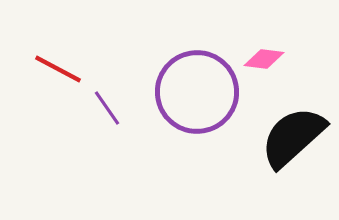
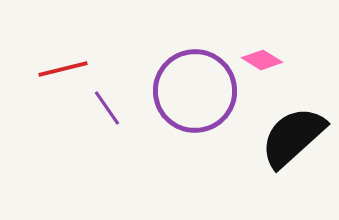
pink diamond: moved 2 px left, 1 px down; rotated 24 degrees clockwise
red line: moved 5 px right; rotated 42 degrees counterclockwise
purple circle: moved 2 px left, 1 px up
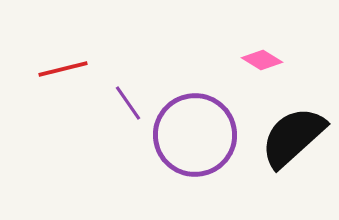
purple circle: moved 44 px down
purple line: moved 21 px right, 5 px up
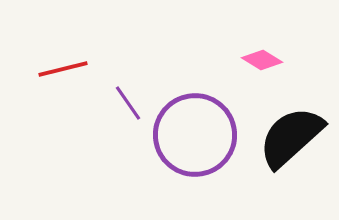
black semicircle: moved 2 px left
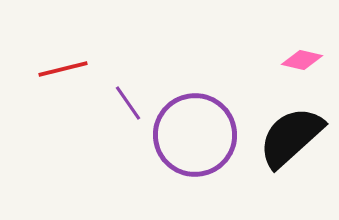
pink diamond: moved 40 px right; rotated 18 degrees counterclockwise
